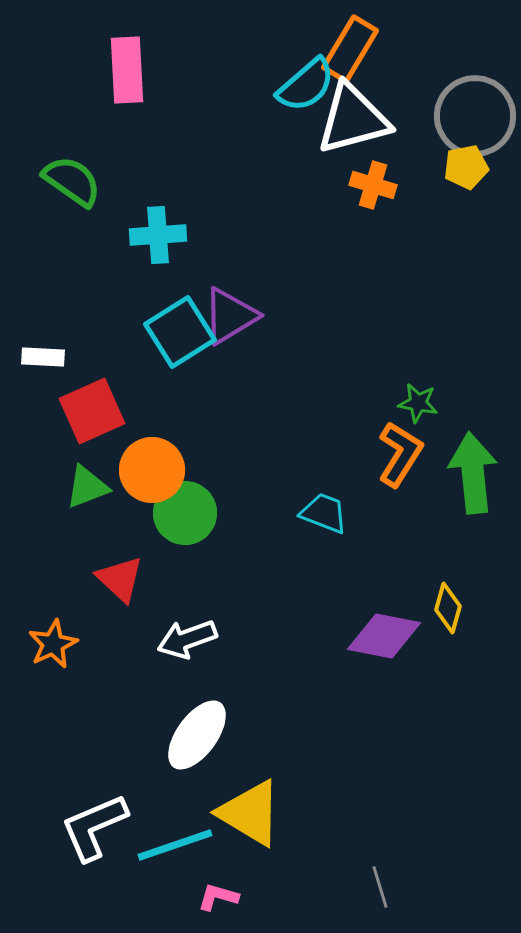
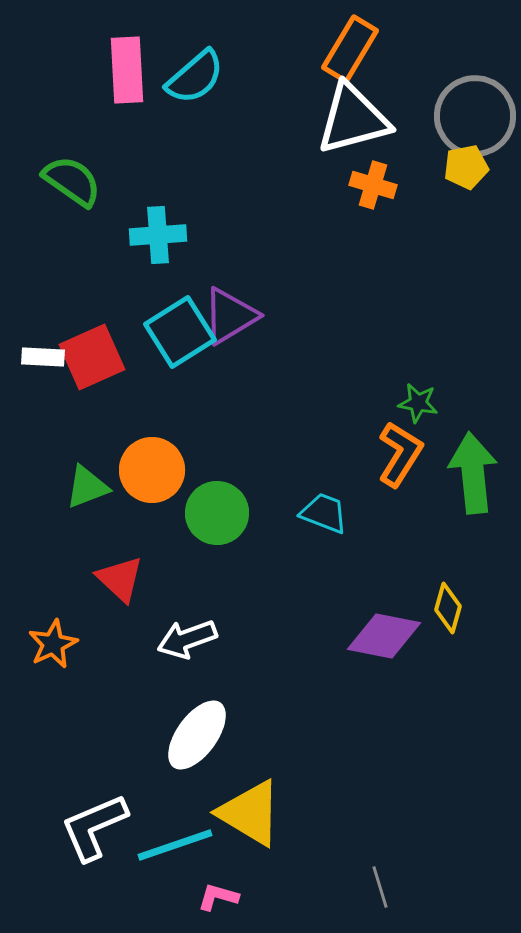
cyan semicircle: moved 111 px left, 8 px up
red square: moved 54 px up
green circle: moved 32 px right
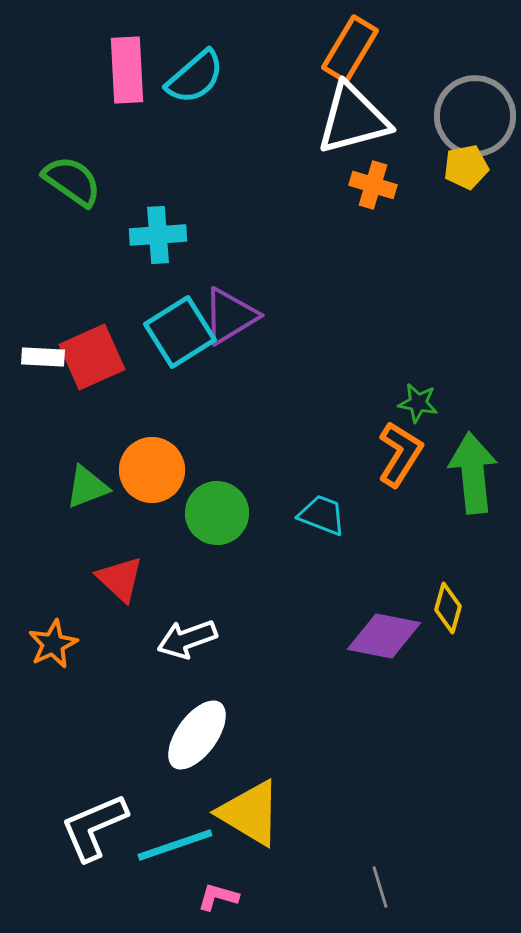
cyan trapezoid: moved 2 px left, 2 px down
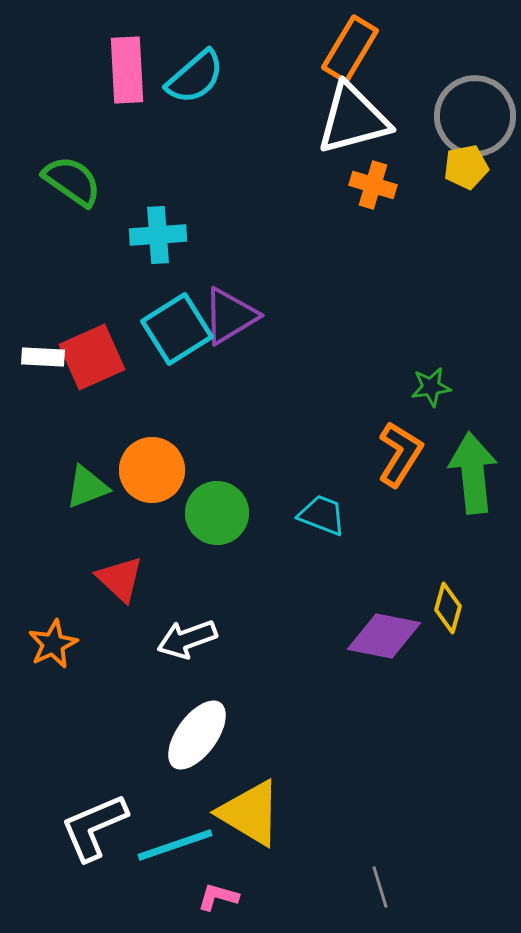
cyan square: moved 3 px left, 3 px up
green star: moved 13 px right, 16 px up; rotated 18 degrees counterclockwise
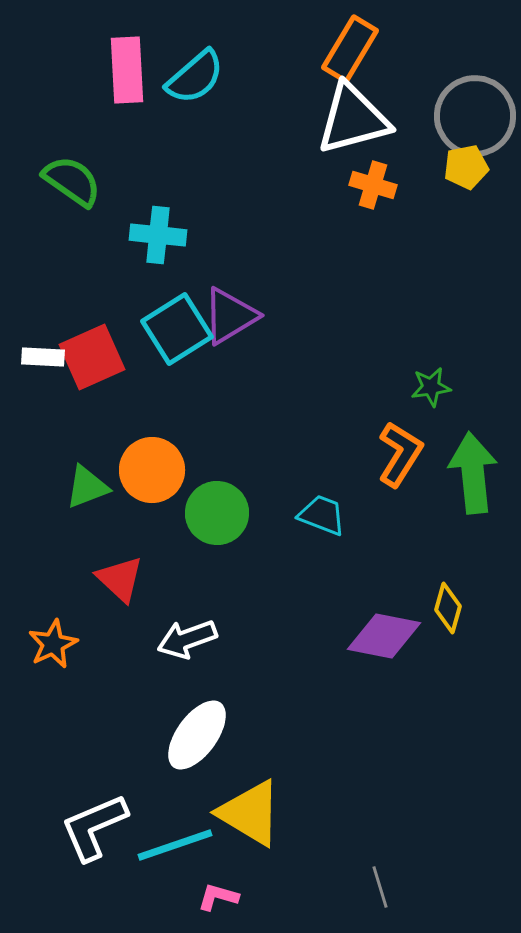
cyan cross: rotated 10 degrees clockwise
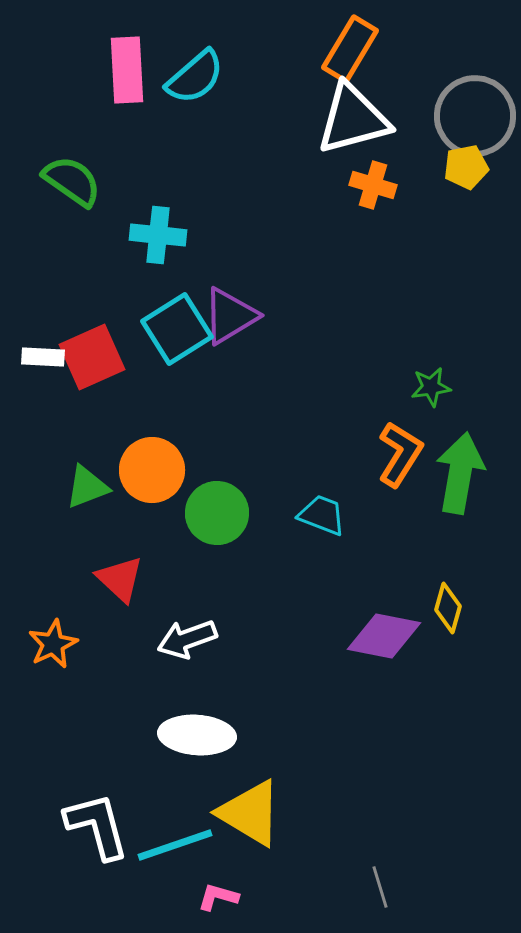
green arrow: moved 13 px left; rotated 16 degrees clockwise
white ellipse: rotated 58 degrees clockwise
white L-shape: moved 3 px right, 1 px up; rotated 98 degrees clockwise
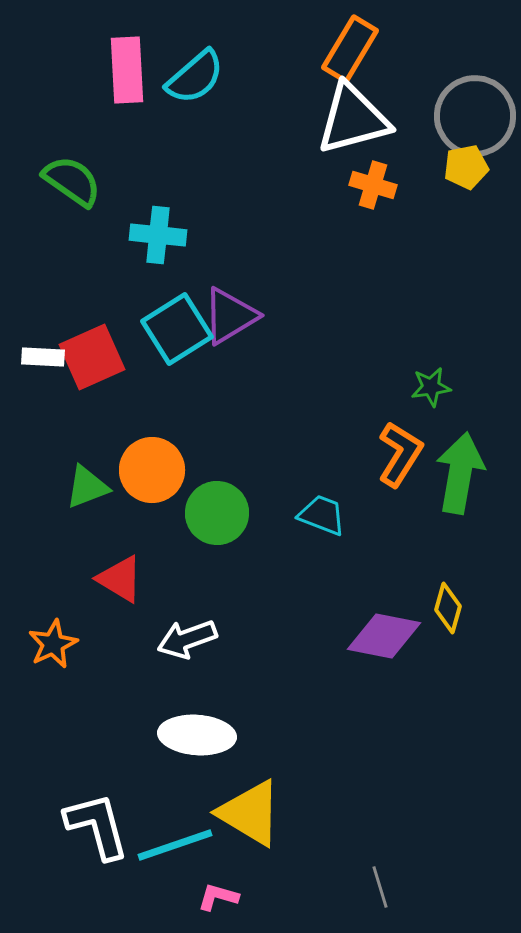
red triangle: rotated 12 degrees counterclockwise
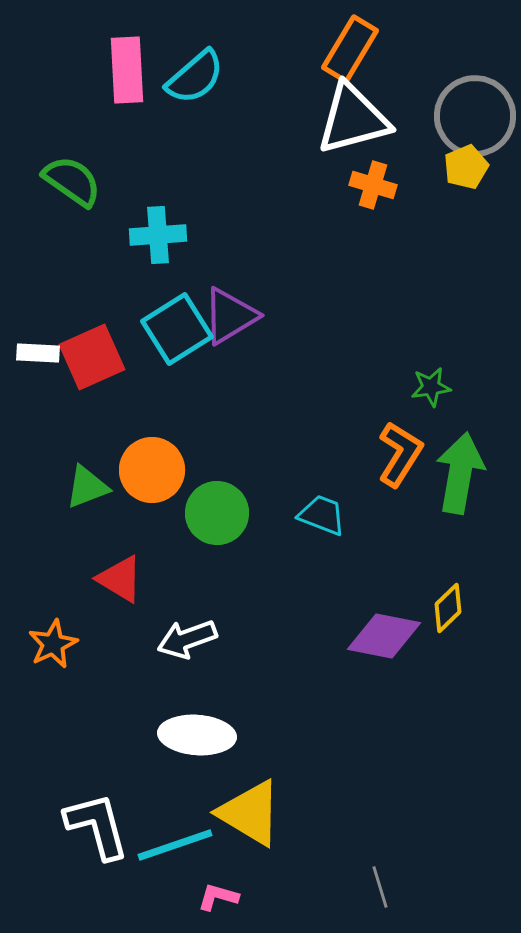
yellow pentagon: rotated 12 degrees counterclockwise
cyan cross: rotated 10 degrees counterclockwise
white rectangle: moved 5 px left, 4 px up
yellow diamond: rotated 30 degrees clockwise
